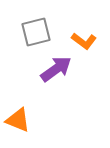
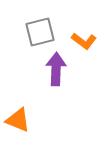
gray square: moved 4 px right
purple arrow: rotated 52 degrees counterclockwise
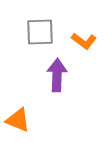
gray square: rotated 12 degrees clockwise
purple arrow: moved 1 px right, 6 px down
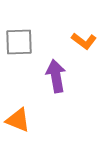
gray square: moved 21 px left, 10 px down
purple arrow: moved 1 px left, 1 px down; rotated 12 degrees counterclockwise
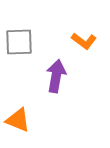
purple arrow: rotated 20 degrees clockwise
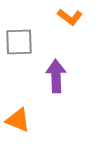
orange L-shape: moved 14 px left, 24 px up
purple arrow: rotated 12 degrees counterclockwise
